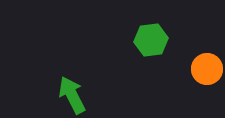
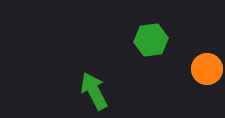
green arrow: moved 22 px right, 4 px up
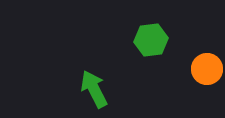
green arrow: moved 2 px up
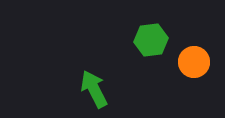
orange circle: moved 13 px left, 7 px up
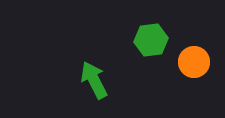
green arrow: moved 9 px up
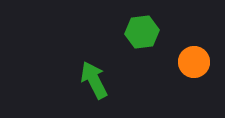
green hexagon: moved 9 px left, 8 px up
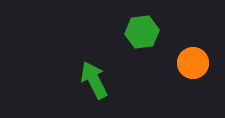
orange circle: moved 1 px left, 1 px down
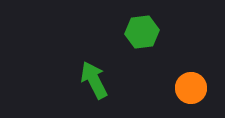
orange circle: moved 2 px left, 25 px down
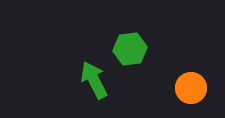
green hexagon: moved 12 px left, 17 px down
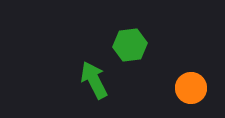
green hexagon: moved 4 px up
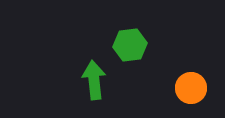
green arrow: rotated 21 degrees clockwise
